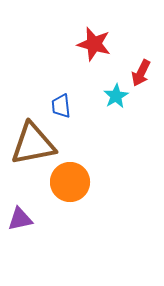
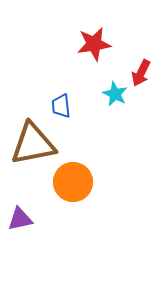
red star: rotated 24 degrees counterclockwise
cyan star: moved 1 px left, 2 px up; rotated 15 degrees counterclockwise
orange circle: moved 3 px right
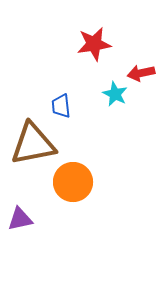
red arrow: rotated 52 degrees clockwise
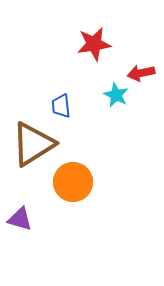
cyan star: moved 1 px right, 1 px down
brown triangle: rotated 21 degrees counterclockwise
purple triangle: rotated 28 degrees clockwise
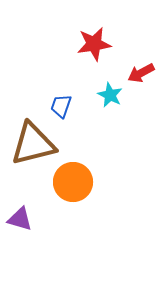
red arrow: rotated 16 degrees counterclockwise
cyan star: moved 6 px left
blue trapezoid: rotated 25 degrees clockwise
brown triangle: rotated 18 degrees clockwise
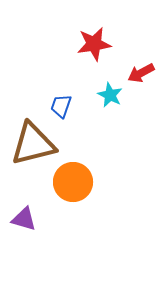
purple triangle: moved 4 px right
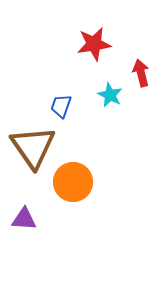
red arrow: rotated 104 degrees clockwise
brown triangle: moved 3 px down; rotated 51 degrees counterclockwise
purple triangle: rotated 12 degrees counterclockwise
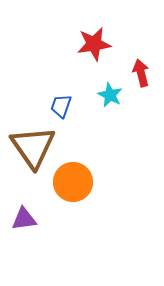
purple triangle: rotated 12 degrees counterclockwise
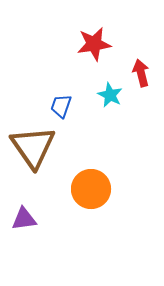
orange circle: moved 18 px right, 7 px down
